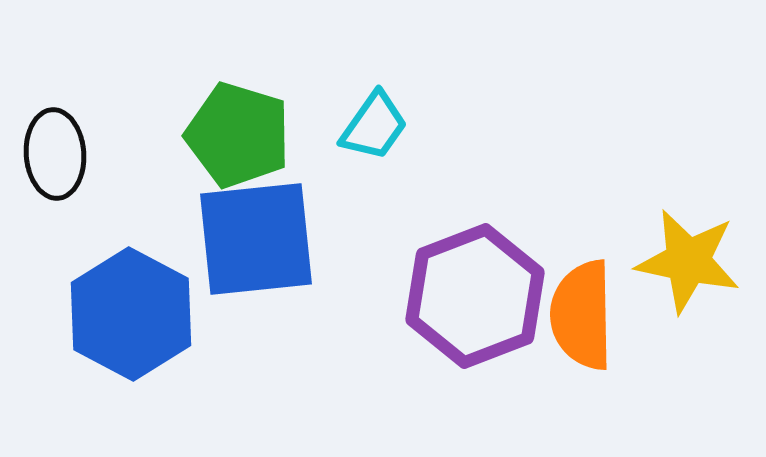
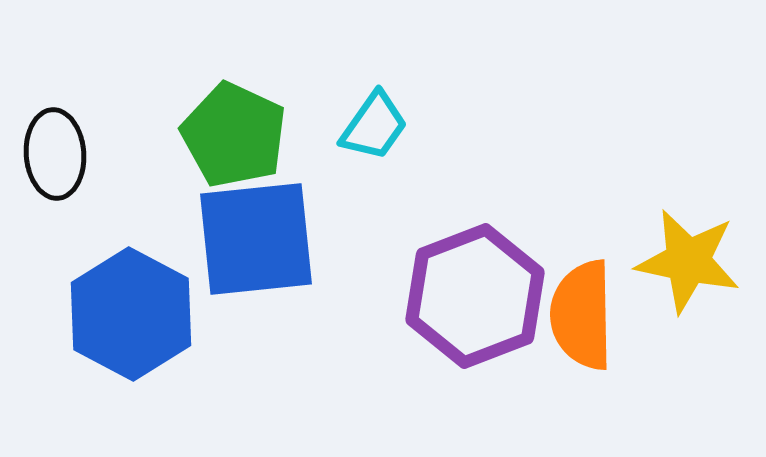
green pentagon: moved 4 px left; rotated 8 degrees clockwise
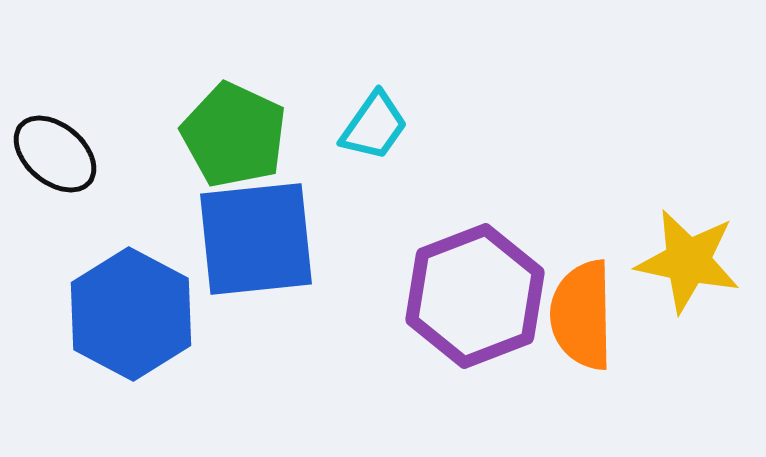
black ellipse: rotated 46 degrees counterclockwise
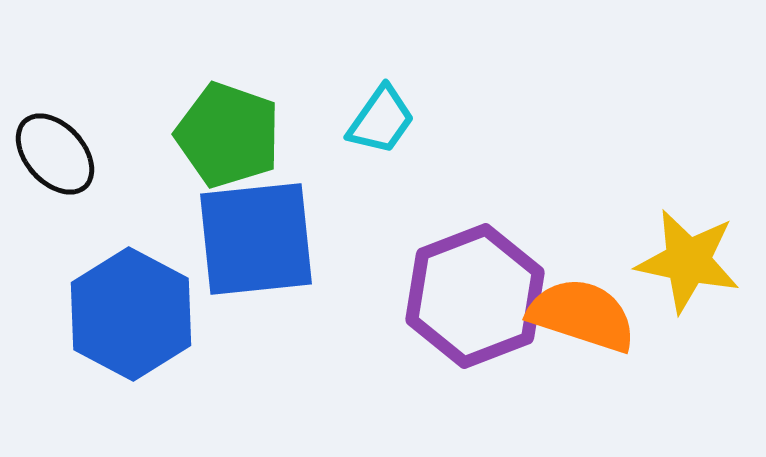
cyan trapezoid: moved 7 px right, 6 px up
green pentagon: moved 6 px left; rotated 6 degrees counterclockwise
black ellipse: rotated 8 degrees clockwise
orange semicircle: rotated 109 degrees clockwise
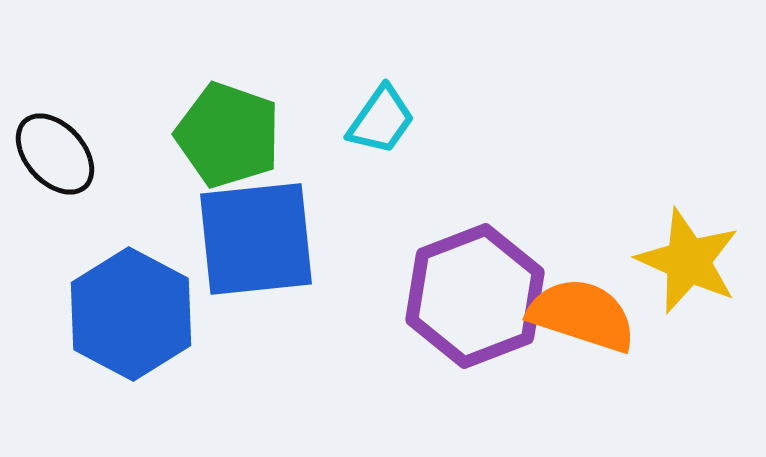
yellow star: rotated 12 degrees clockwise
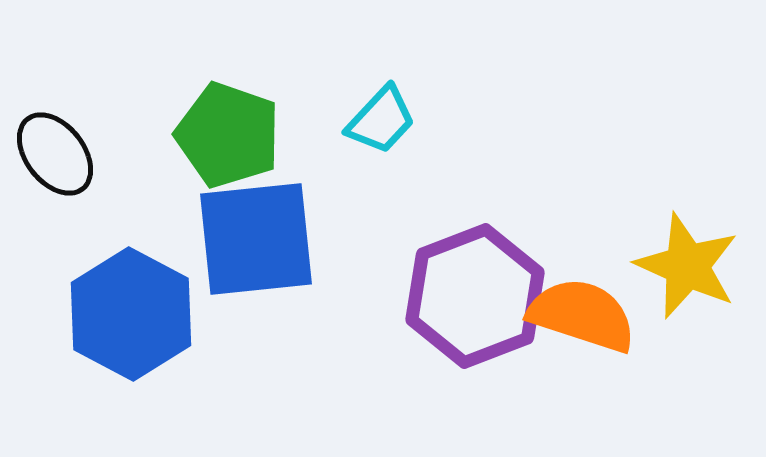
cyan trapezoid: rotated 8 degrees clockwise
black ellipse: rotated 4 degrees clockwise
yellow star: moved 1 px left, 5 px down
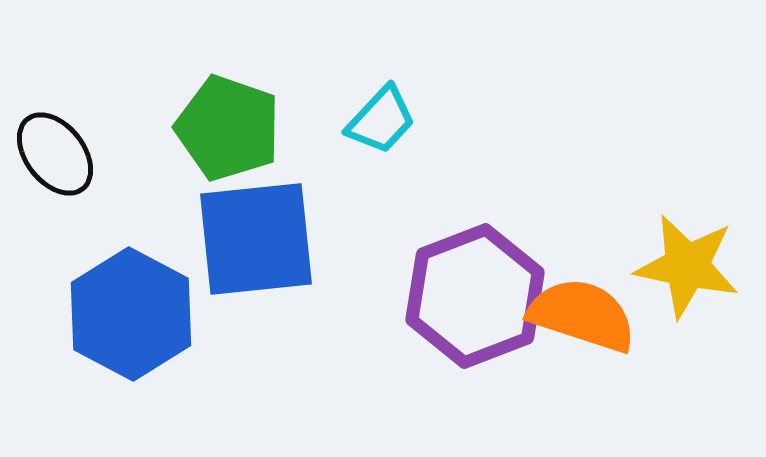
green pentagon: moved 7 px up
yellow star: rotated 12 degrees counterclockwise
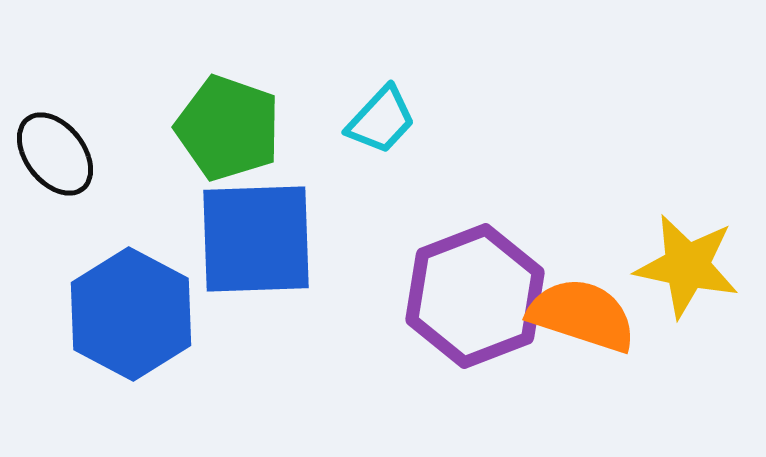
blue square: rotated 4 degrees clockwise
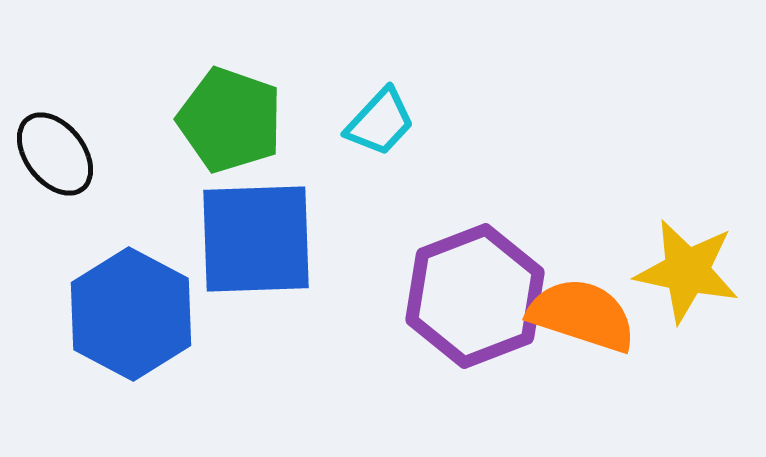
cyan trapezoid: moved 1 px left, 2 px down
green pentagon: moved 2 px right, 8 px up
yellow star: moved 5 px down
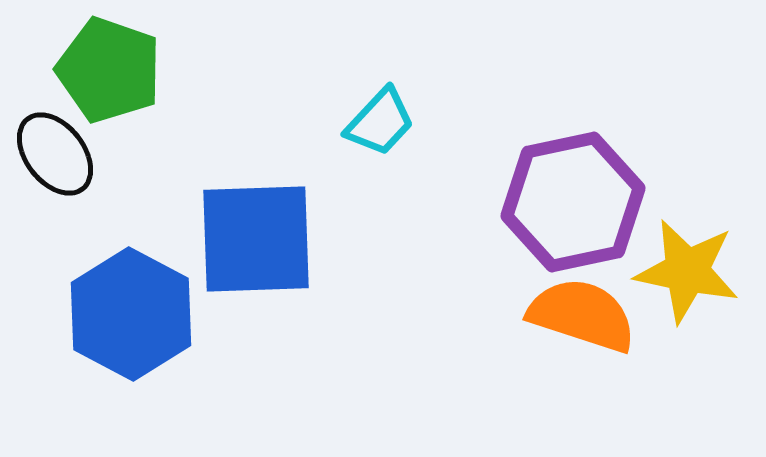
green pentagon: moved 121 px left, 50 px up
purple hexagon: moved 98 px right, 94 px up; rotated 9 degrees clockwise
